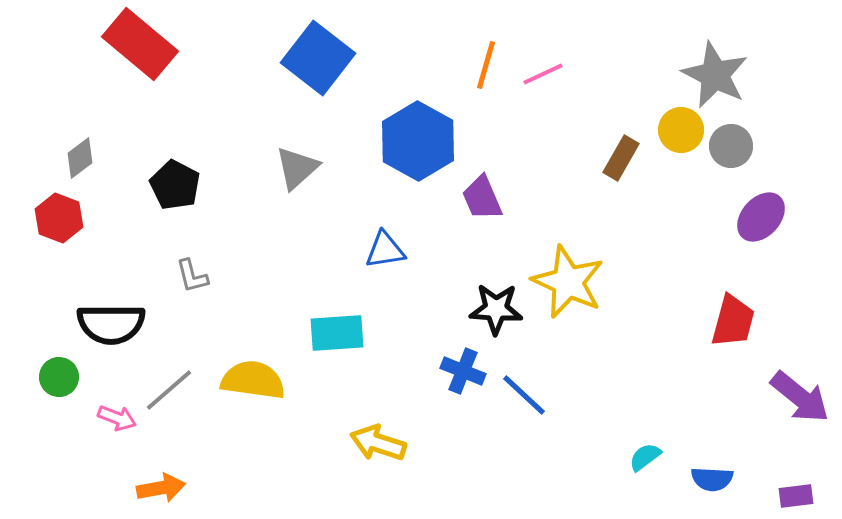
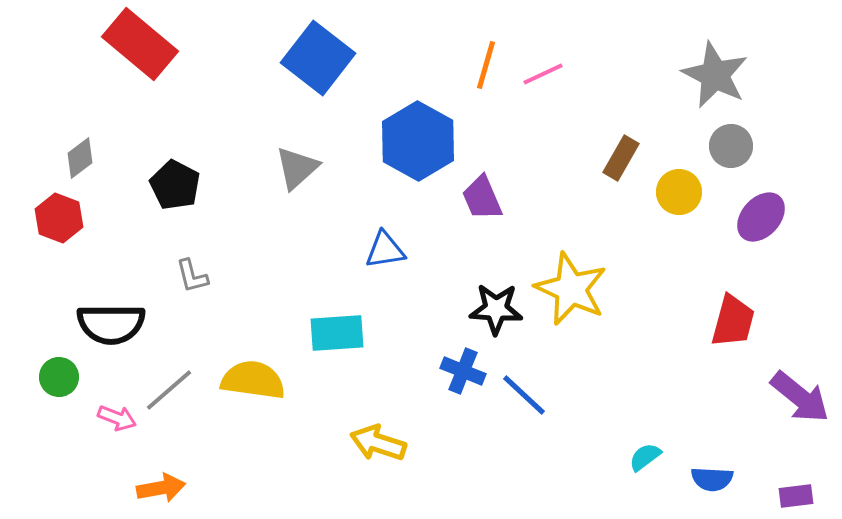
yellow circle: moved 2 px left, 62 px down
yellow star: moved 3 px right, 7 px down
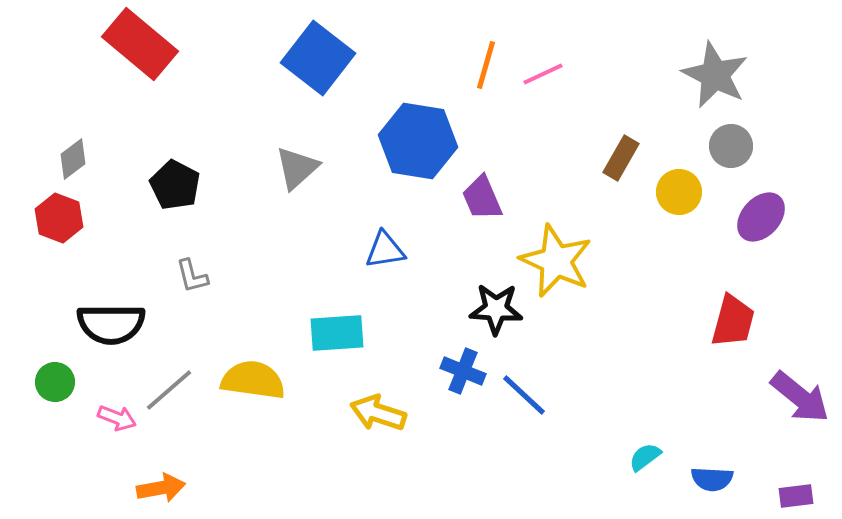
blue hexagon: rotated 20 degrees counterclockwise
gray diamond: moved 7 px left, 1 px down
yellow star: moved 15 px left, 28 px up
green circle: moved 4 px left, 5 px down
yellow arrow: moved 30 px up
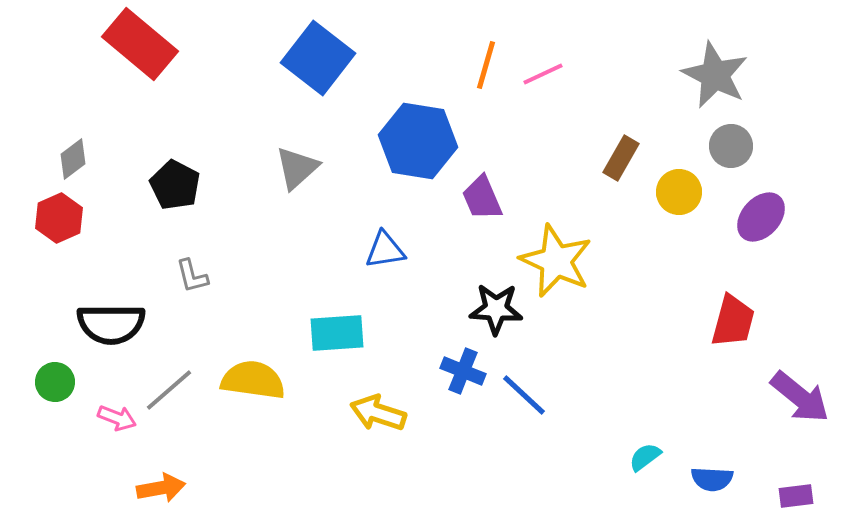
red hexagon: rotated 15 degrees clockwise
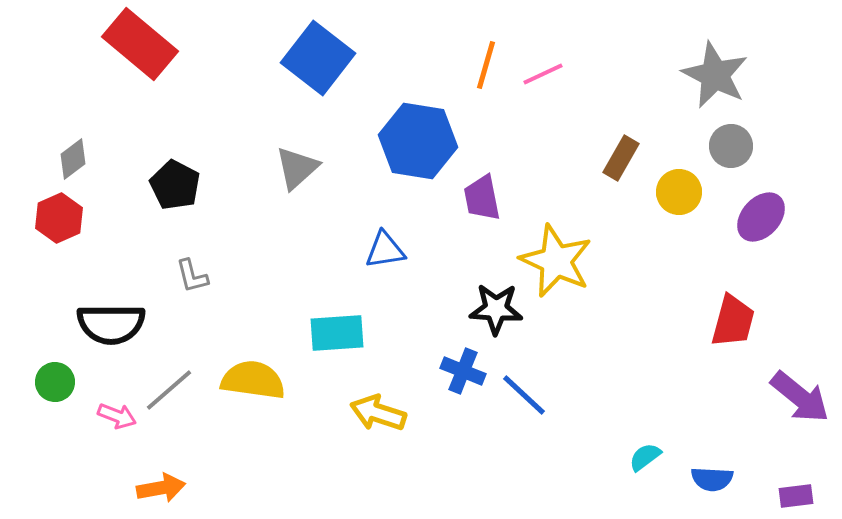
purple trapezoid: rotated 12 degrees clockwise
pink arrow: moved 2 px up
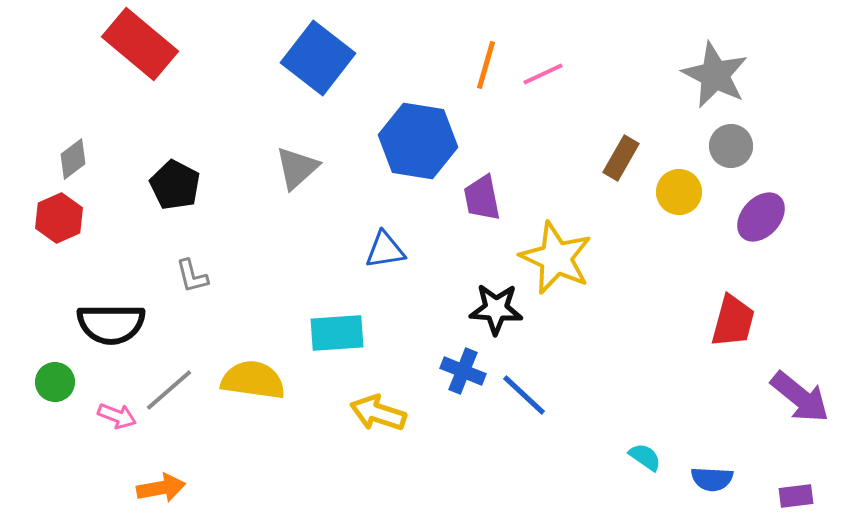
yellow star: moved 3 px up
cyan semicircle: rotated 72 degrees clockwise
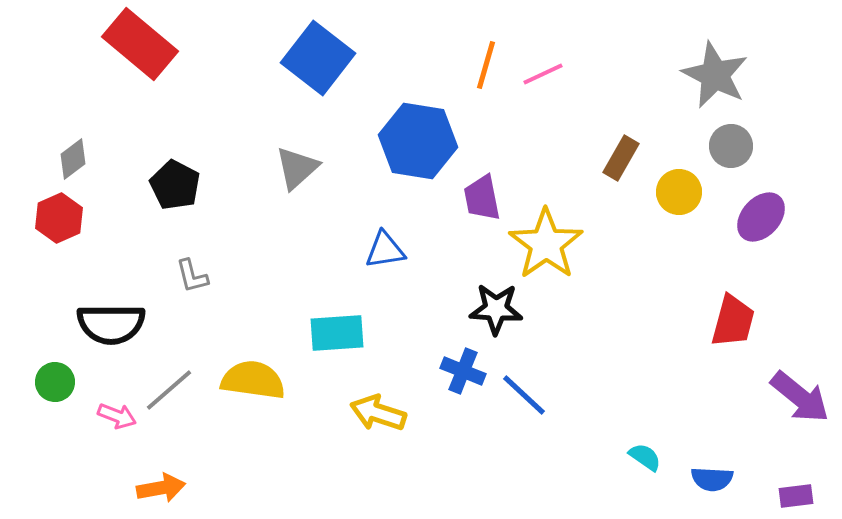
yellow star: moved 10 px left, 14 px up; rotated 12 degrees clockwise
